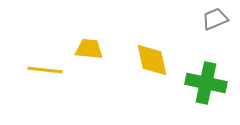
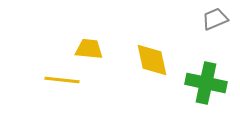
yellow line: moved 17 px right, 10 px down
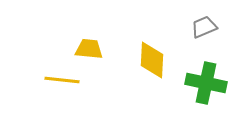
gray trapezoid: moved 11 px left, 8 px down
yellow diamond: rotated 15 degrees clockwise
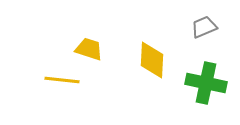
yellow trapezoid: rotated 12 degrees clockwise
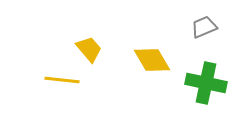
yellow trapezoid: rotated 32 degrees clockwise
yellow diamond: rotated 33 degrees counterclockwise
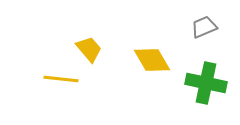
yellow line: moved 1 px left, 1 px up
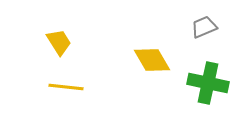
yellow trapezoid: moved 30 px left, 7 px up; rotated 8 degrees clockwise
yellow line: moved 5 px right, 8 px down
green cross: moved 2 px right
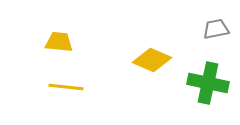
gray trapezoid: moved 12 px right, 2 px down; rotated 12 degrees clockwise
yellow trapezoid: rotated 52 degrees counterclockwise
yellow diamond: rotated 36 degrees counterclockwise
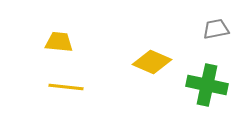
yellow diamond: moved 2 px down
green cross: moved 1 px left, 2 px down
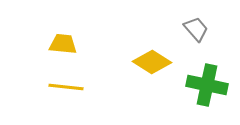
gray trapezoid: moved 20 px left; rotated 60 degrees clockwise
yellow trapezoid: moved 4 px right, 2 px down
yellow diamond: rotated 9 degrees clockwise
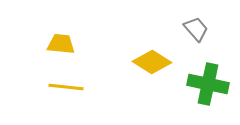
yellow trapezoid: moved 2 px left
green cross: moved 1 px right, 1 px up
